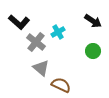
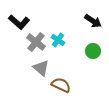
cyan cross: moved 8 px down; rotated 24 degrees counterclockwise
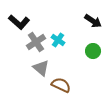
gray cross: rotated 18 degrees clockwise
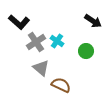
cyan cross: moved 1 px left, 1 px down
green circle: moved 7 px left
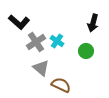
black arrow: moved 2 px down; rotated 72 degrees clockwise
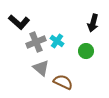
gray cross: rotated 12 degrees clockwise
brown semicircle: moved 2 px right, 3 px up
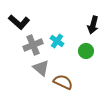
black arrow: moved 2 px down
gray cross: moved 3 px left, 3 px down
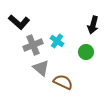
green circle: moved 1 px down
